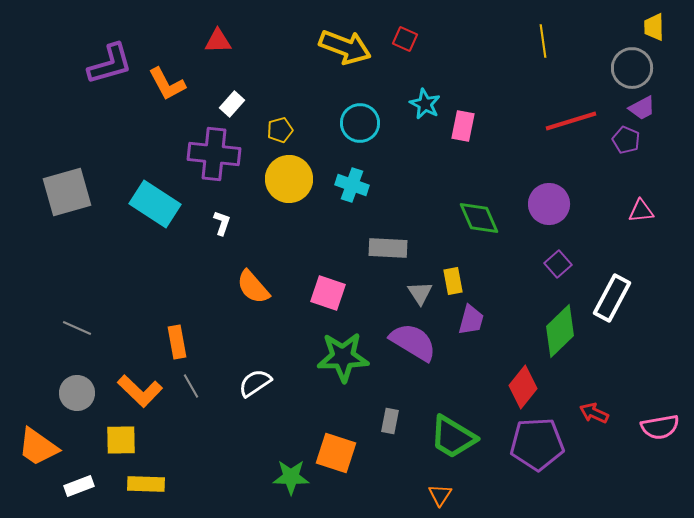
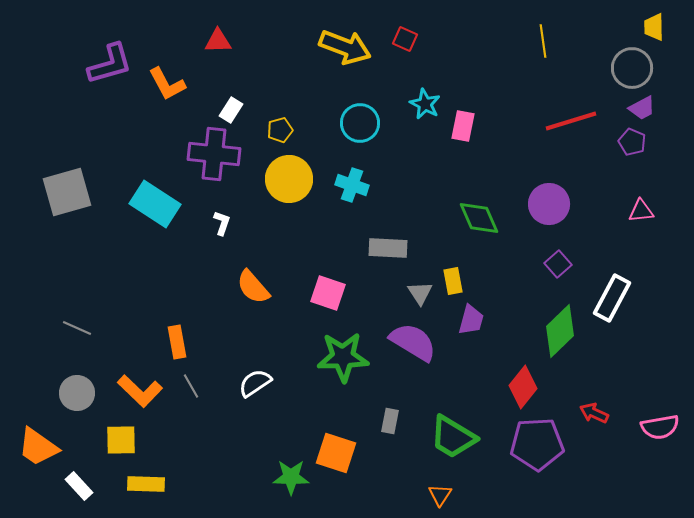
white rectangle at (232, 104): moved 1 px left, 6 px down; rotated 10 degrees counterclockwise
purple pentagon at (626, 140): moved 6 px right, 2 px down
white rectangle at (79, 486): rotated 68 degrees clockwise
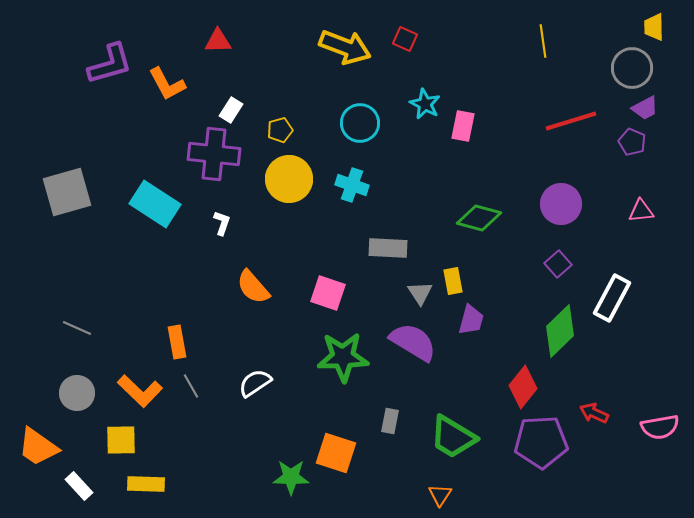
purple trapezoid at (642, 108): moved 3 px right
purple circle at (549, 204): moved 12 px right
green diamond at (479, 218): rotated 51 degrees counterclockwise
purple pentagon at (537, 444): moved 4 px right, 2 px up
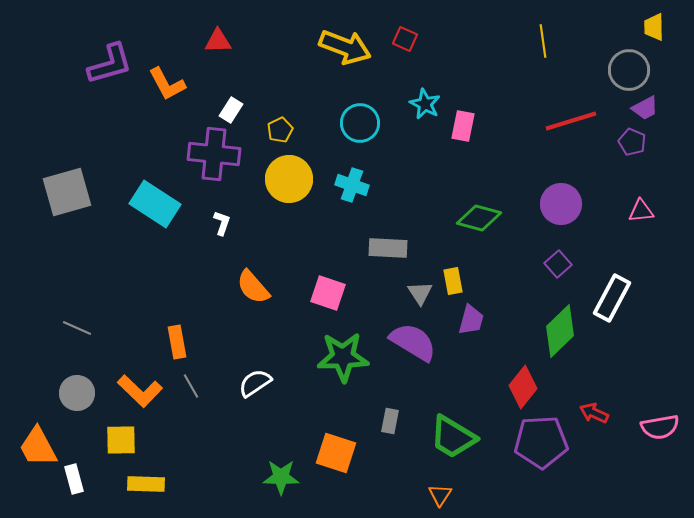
gray circle at (632, 68): moved 3 px left, 2 px down
yellow pentagon at (280, 130): rotated 10 degrees counterclockwise
orange trapezoid at (38, 447): rotated 27 degrees clockwise
green star at (291, 477): moved 10 px left
white rectangle at (79, 486): moved 5 px left, 7 px up; rotated 28 degrees clockwise
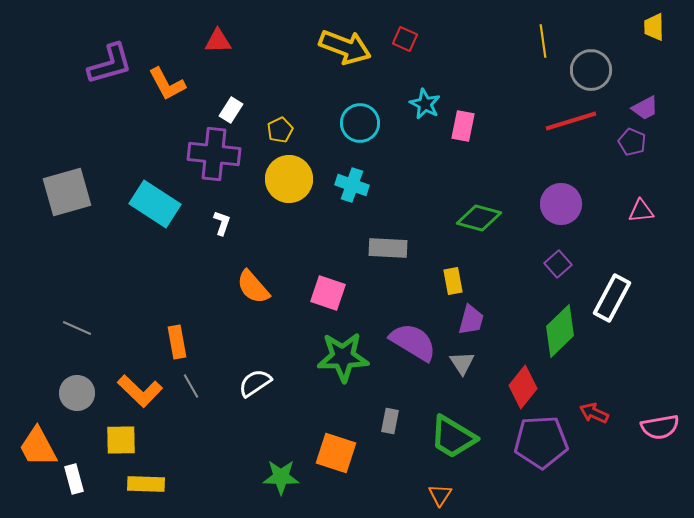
gray circle at (629, 70): moved 38 px left
gray triangle at (420, 293): moved 42 px right, 70 px down
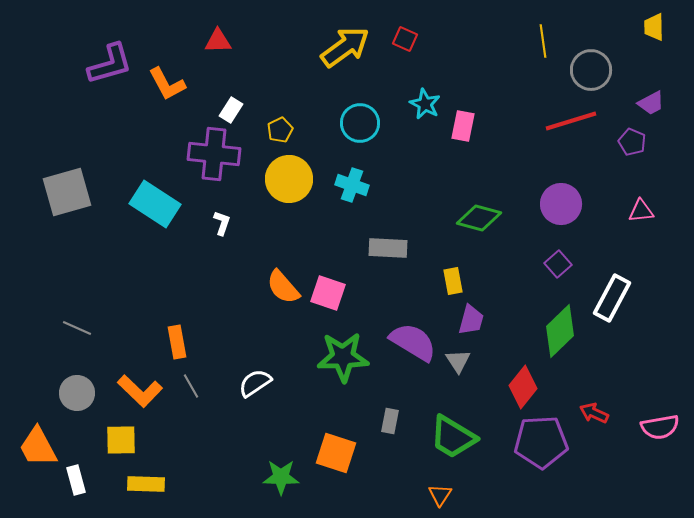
yellow arrow at (345, 47): rotated 57 degrees counterclockwise
purple trapezoid at (645, 108): moved 6 px right, 5 px up
orange semicircle at (253, 287): moved 30 px right
gray triangle at (462, 363): moved 4 px left, 2 px up
white rectangle at (74, 479): moved 2 px right, 1 px down
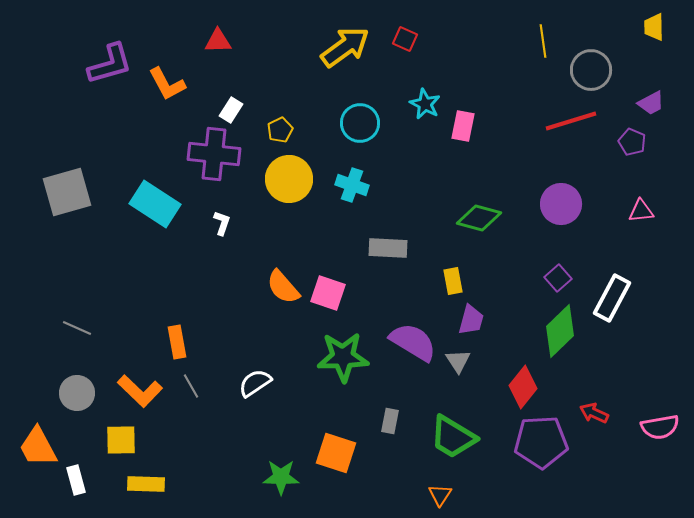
purple square at (558, 264): moved 14 px down
